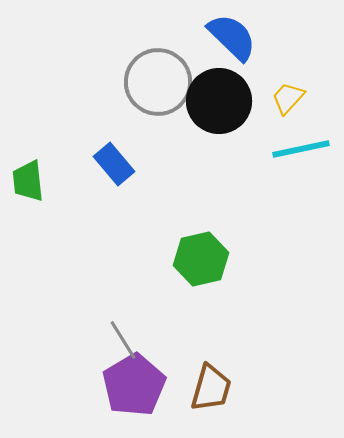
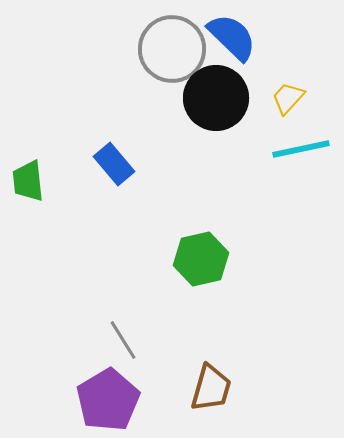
gray circle: moved 14 px right, 33 px up
black circle: moved 3 px left, 3 px up
purple pentagon: moved 26 px left, 15 px down
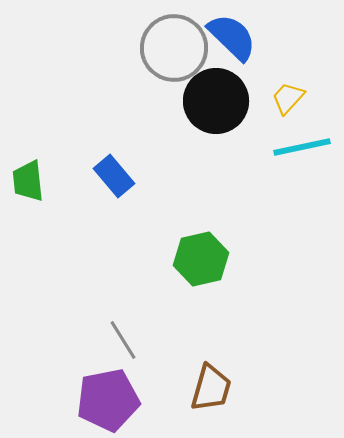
gray circle: moved 2 px right, 1 px up
black circle: moved 3 px down
cyan line: moved 1 px right, 2 px up
blue rectangle: moved 12 px down
purple pentagon: rotated 20 degrees clockwise
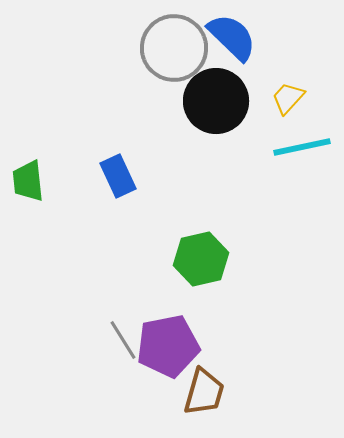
blue rectangle: moved 4 px right; rotated 15 degrees clockwise
brown trapezoid: moved 7 px left, 4 px down
purple pentagon: moved 60 px right, 54 px up
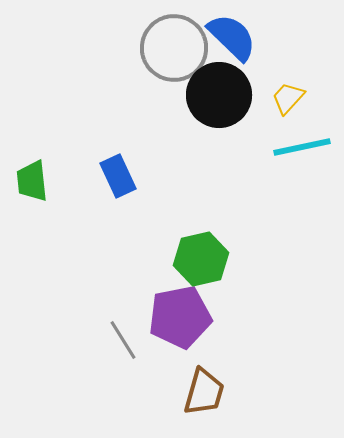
black circle: moved 3 px right, 6 px up
green trapezoid: moved 4 px right
purple pentagon: moved 12 px right, 29 px up
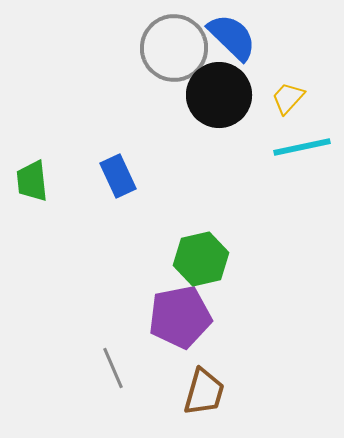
gray line: moved 10 px left, 28 px down; rotated 9 degrees clockwise
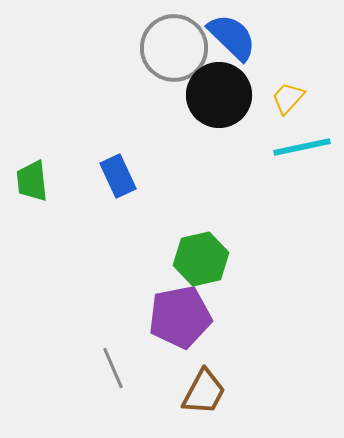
brown trapezoid: rotated 12 degrees clockwise
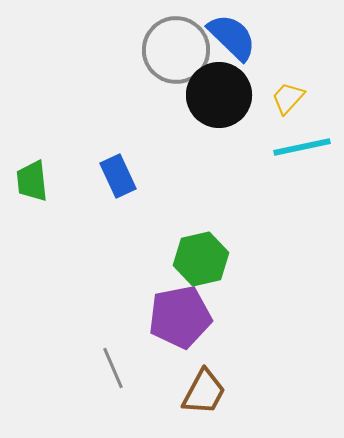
gray circle: moved 2 px right, 2 px down
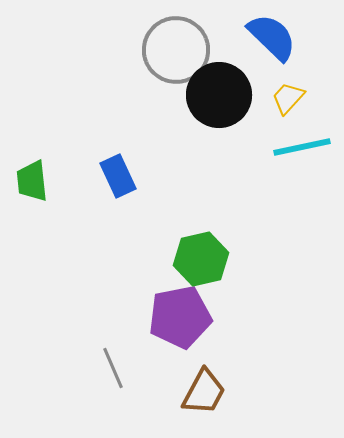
blue semicircle: moved 40 px right
